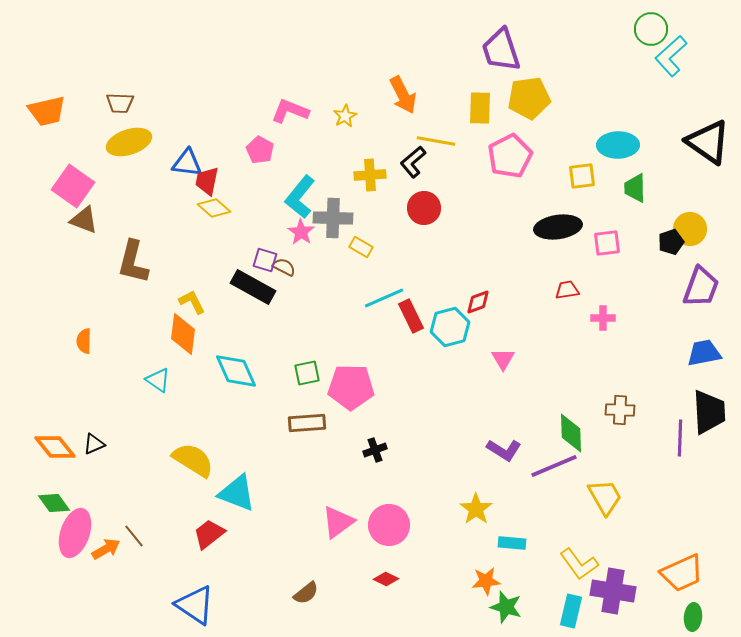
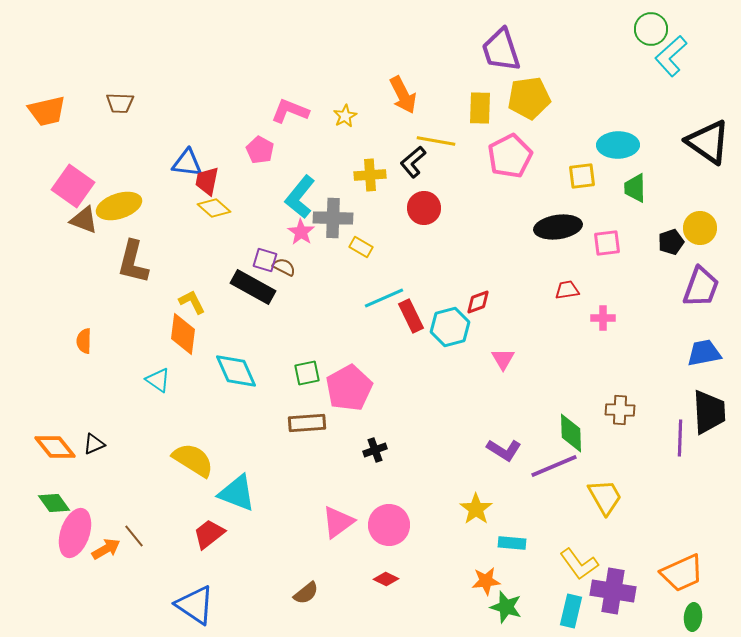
yellow ellipse at (129, 142): moved 10 px left, 64 px down
yellow circle at (690, 229): moved 10 px right, 1 px up
pink pentagon at (351, 387): moved 2 px left, 1 px down; rotated 30 degrees counterclockwise
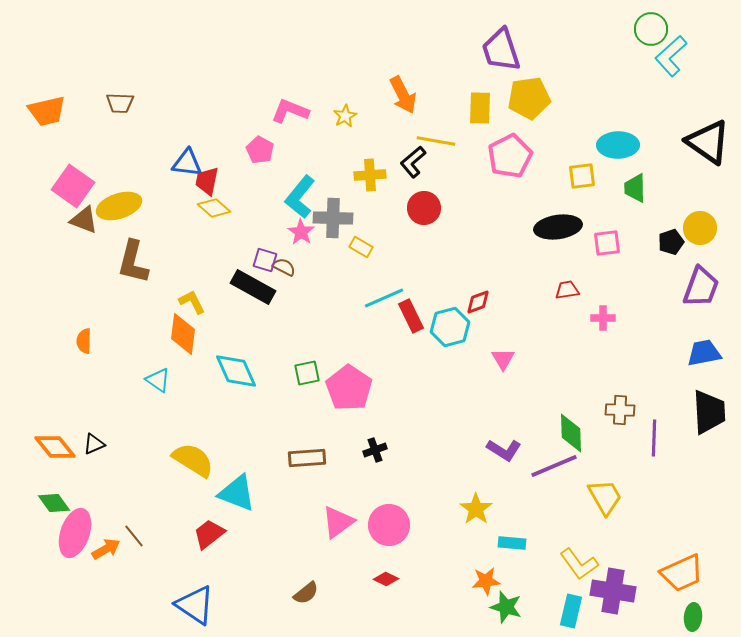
pink pentagon at (349, 388): rotated 9 degrees counterclockwise
brown rectangle at (307, 423): moved 35 px down
purple line at (680, 438): moved 26 px left
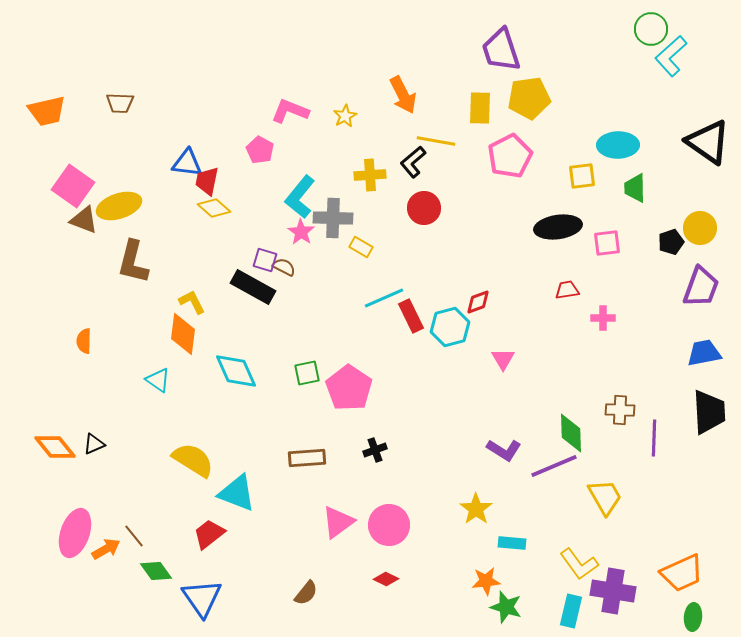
green diamond at (54, 503): moved 102 px right, 68 px down
brown semicircle at (306, 593): rotated 12 degrees counterclockwise
blue triangle at (195, 605): moved 7 px right, 7 px up; rotated 21 degrees clockwise
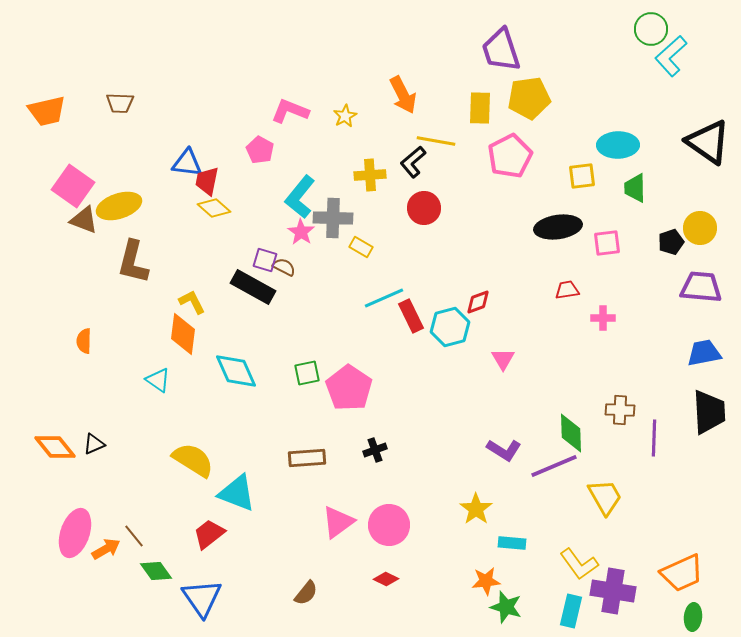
purple trapezoid at (701, 287): rotated 105 degrees counterclockwise
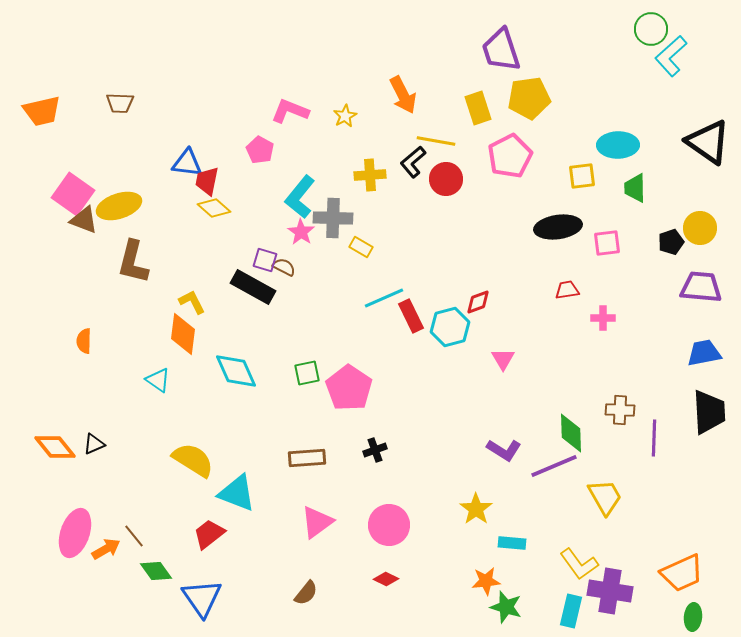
yellow rectangle at (480, 108): moved 2 px left; rotated 20 degrees counterclockwise
orange trapezoid at (47, 111): moved 5 px left
pink square at (73, 186): moved 8 px down
red circle at (424, 208): moved 22 px right, 29 px up
pink triangle at (338, 522): moved 21 px left
purple cross at (613, 591): moved 3 px left
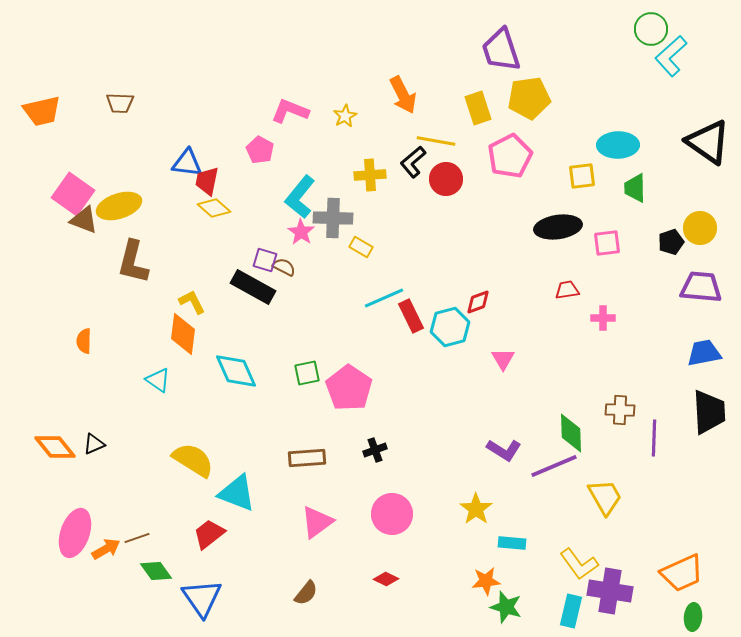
pink circle at (389, 525): moved 3 px right, 11 px up
brown line at (134, 536): moved 3 px right, 2 px down; rotated 70 degrees counterclockwise
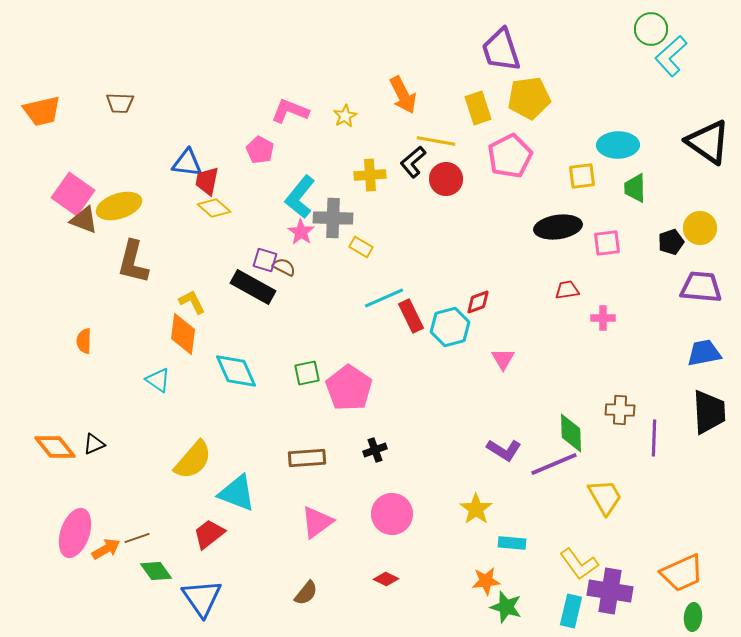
yellow semicircle at (193, 460): rotated 99 degrees clockwise
purple line at (554, 466): moved 2 px up
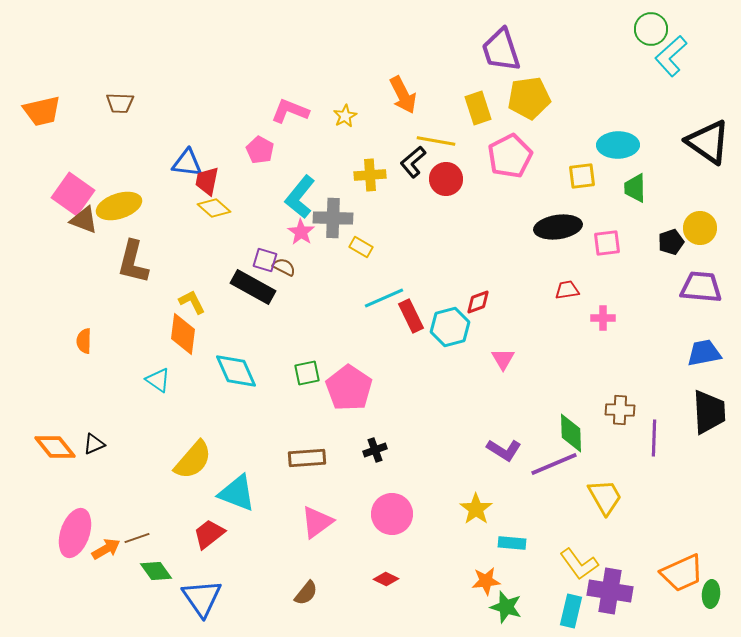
green ellipse at (693, 617): moved 18 px right, 23 px up
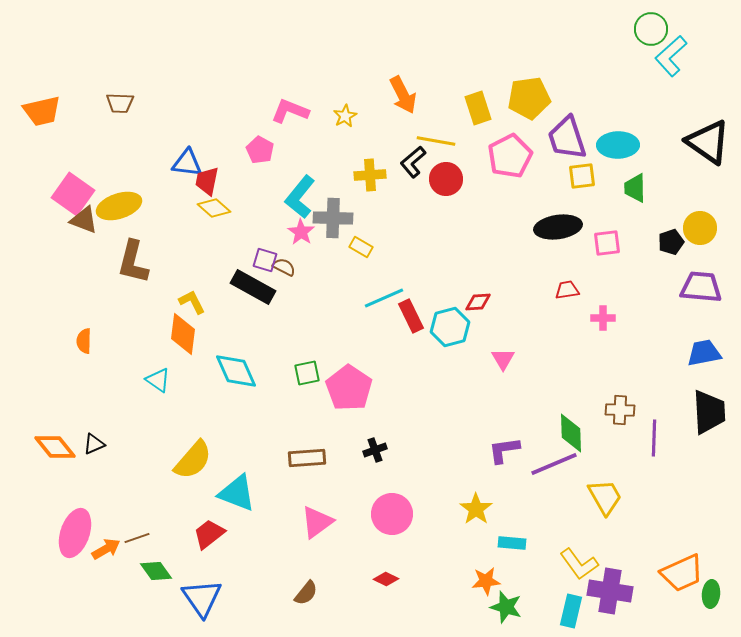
purple trapezoid at (501, 50): moved 66 px right, 88 px down
red diamond at (478, 302): rotated 16 degrees clockwise
purple L-shape at (504, 450): rotated 140 degrees clockwise
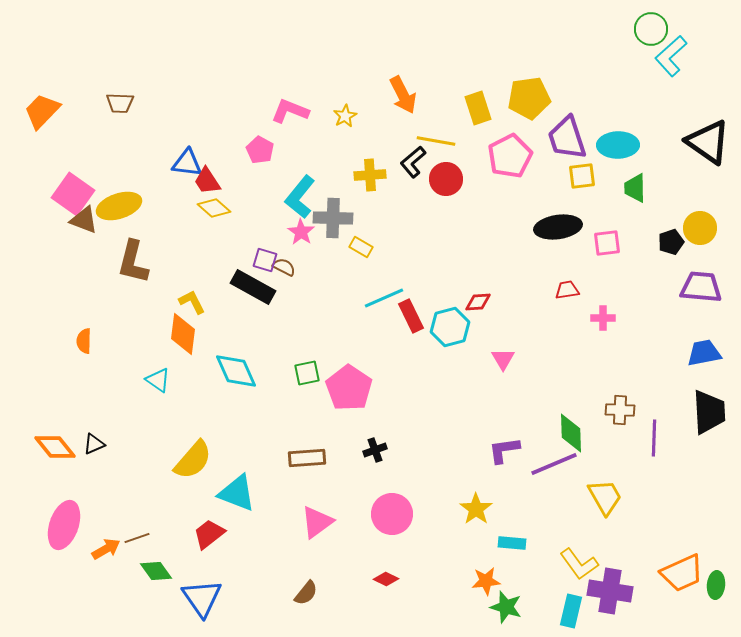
orange trapezoid at (42, 111): rotated 147 degrees clockwise
red trapezoid at (207, 181): rotated 44 degrees counterclockwise
pink ellipse at (75, 533): moved 11 px left, 8 px up
green ellipse at (711, 594): moved 5 px right, 9 px up
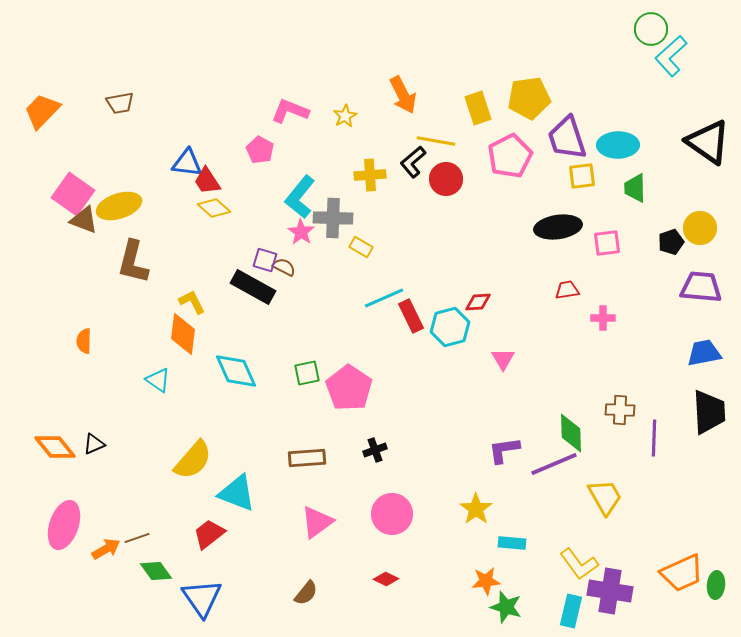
brown trapezoid at (120, 103): rotated 12 degrees counterclockwise
